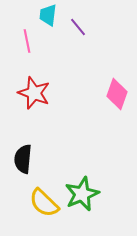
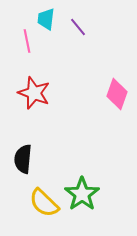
cyan trapezoid: moved 2 px left, 4 px down
green star: rotated 12 degrees counterclockwise
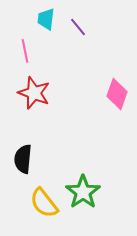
pink line: moved 2 px left, 10 px down
green star: moved 1 px right, 2 px up
yellow semicircle: rotated 8 degrees clockwise
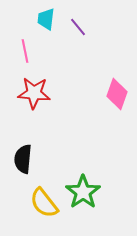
red star: rotated 16 degrees counterclockwise
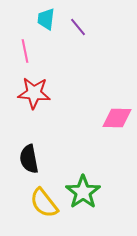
pink diamond: moved 24 px down; rotated 72 degrees clockwise
black semicircle: moved 6 px right; rotated 16 degrees counterclockwise
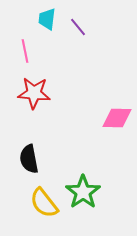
cyan trapezoid: moved 1 px right
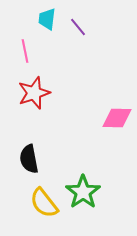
red star: rotated 24 degrees counterclockwise
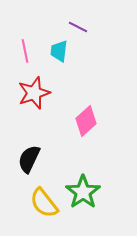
cyan trapezoid: moved 12 px right, 32 px down
purple line: rotated 24 degrees counterclockwise
pink diamond: moved 31 px left, 3 px down; rotated 44 degrees counterclockwise
black semicircle: rotated 36 degrees clockwise
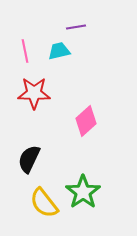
purple line: moved 2 px left; rotated 36 degrees counterclockwise
cyan trapezoid: rotated 70 degrees clockwise
red star: rotated 20 degrees clockwise
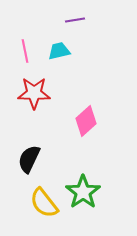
purple line: moved 1 px left, 7 px up
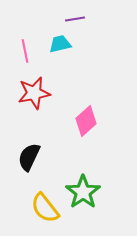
purple line: moved 1 px up
cyan trapezoid: moved 1 px right, 7 px up
red star: rotated 12 degrees counterclockwise
black semicircle: moved 2 px up
yellow semicircle: moved 1 px right, 5 px down
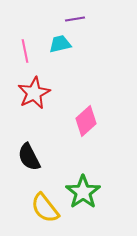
red star: rotated 16 degrees counterclockwise
black semicircle: rotated 52 degrees counterclockwise
